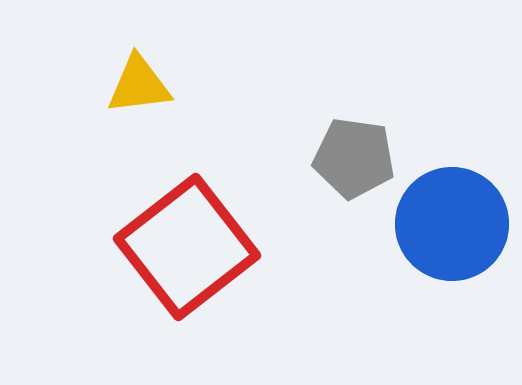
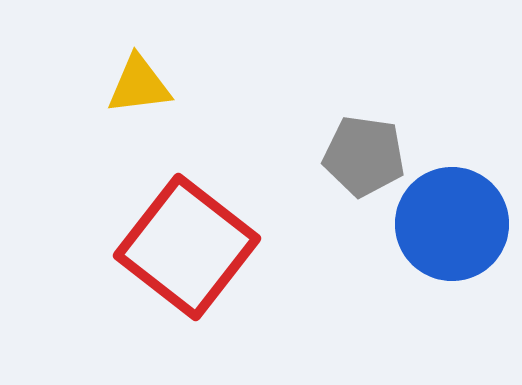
gray pentagon: moved 10 px right, 2 px up
red square: rotated 14 degrees counterclockwise
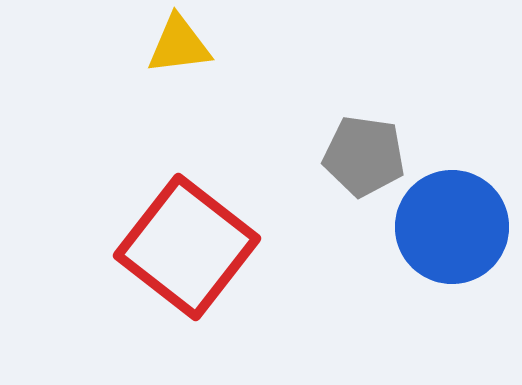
yellow triangle: moved 40 px right, 40 px up
blue circle: moved 3 px down
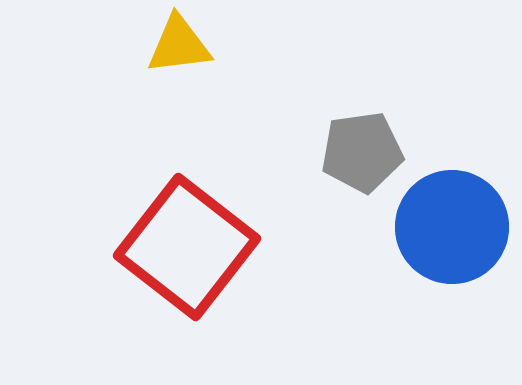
gray pentagon: moved 2 px left, 4 px up; rotated 16 degrees counterclockwise
